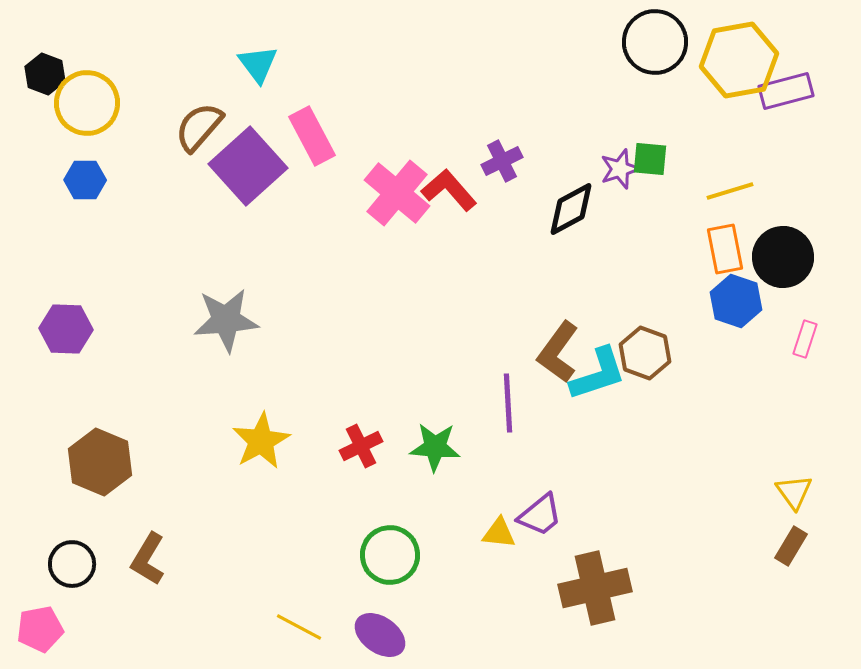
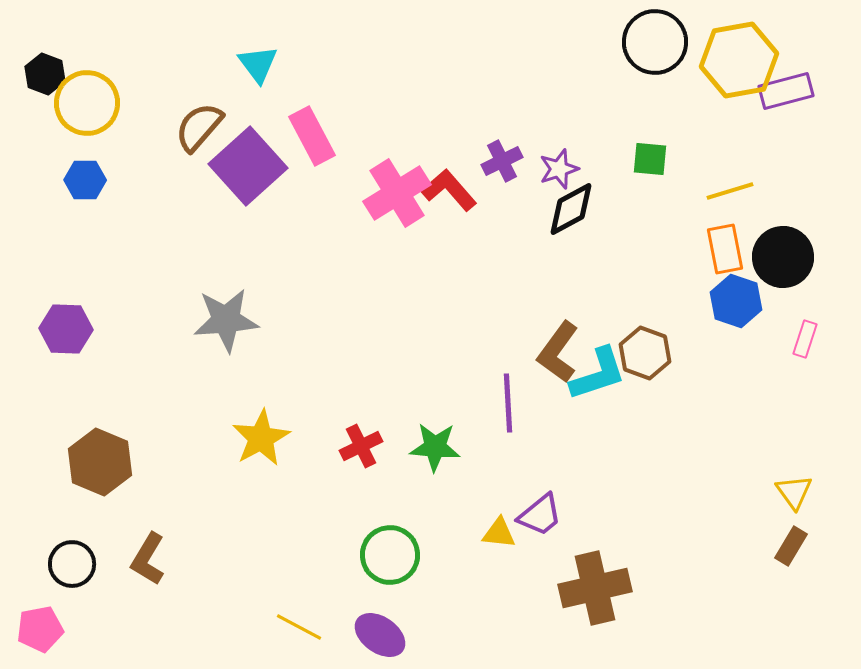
purple star at (620, 169): moved 61 px left
pink cross at (397, 193): rotated 18 degrees clockwise
yellow star at (261, 441): moved 3 px up
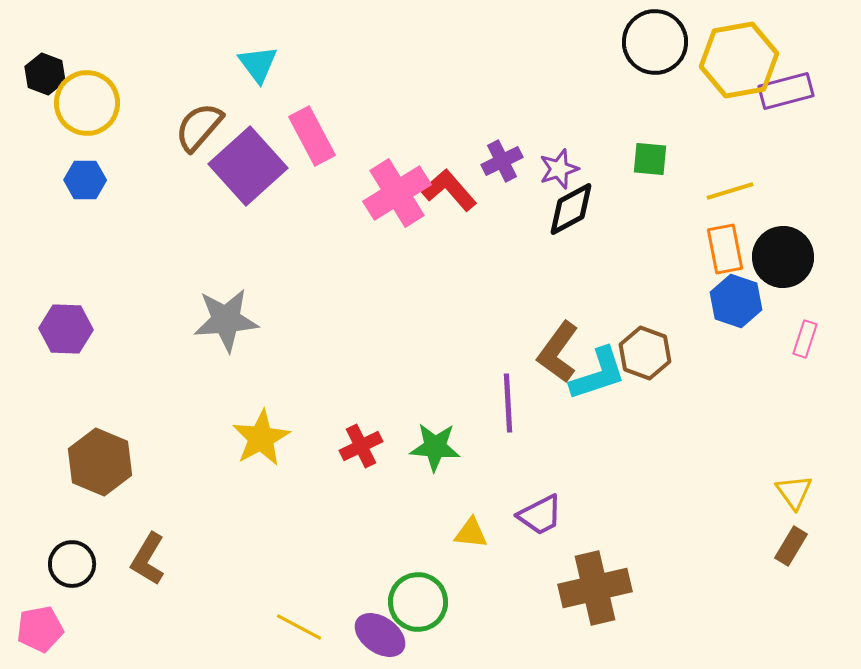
purple trapezoid at (540, 515): rotated 12 degrees clockwise
yellow triangle at (499, 533): moved 28 px left
green circle at (390, 555): moved 28 px right, 47 px down
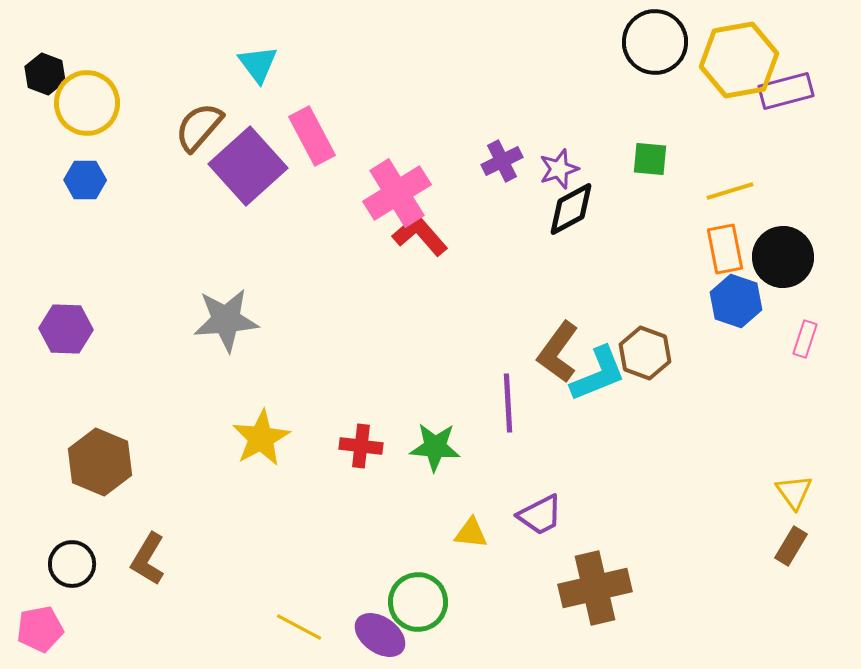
red L-shape at (449, 190): moved 29 px left, 45 px down
cyan L-shape at (598, 374): rotated 4 degrees counterclockwise
red cross at (361, 446): rotated 33 degrees clockwise
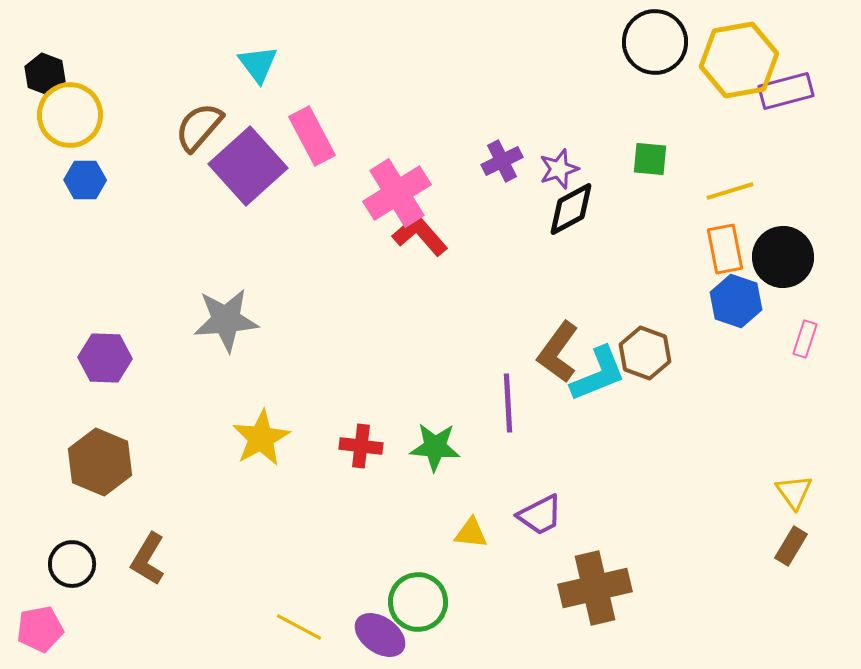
yellow circle at (87, 103): moved 17 px left, 12 px down
purple hexagon at (66, 329): moved 39 px right, 29 px down
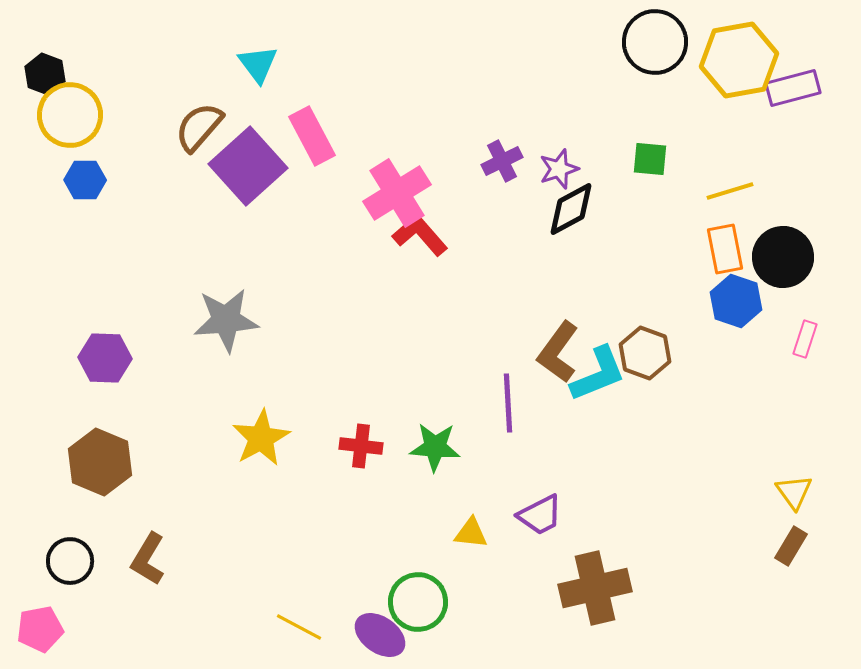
purple rectangle at (786, 91): moved 7 px right, 3 px up
black circle at (72, 564): moved 2 px left, 3 px up
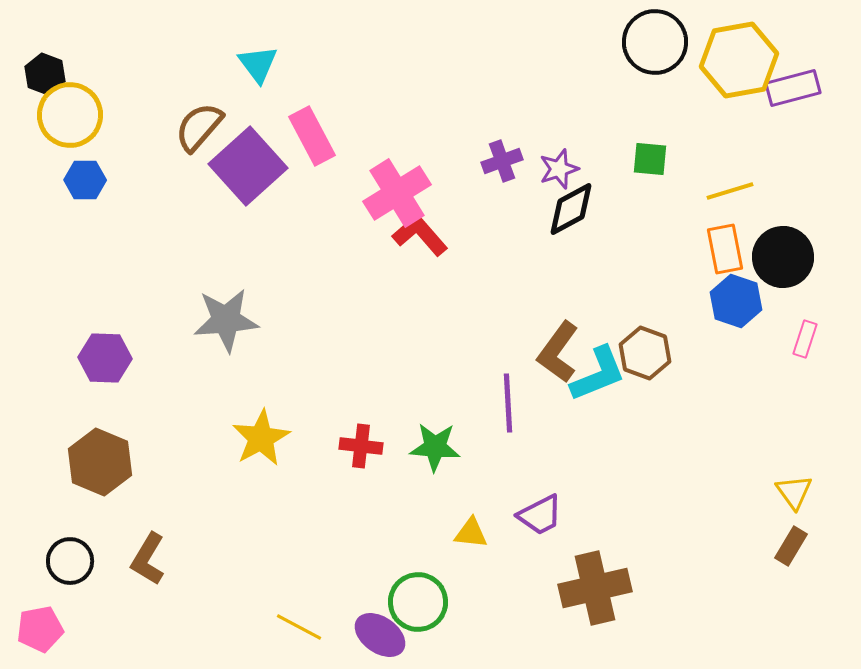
purple cross at (502, 161): rotated 6 degrees clockwise
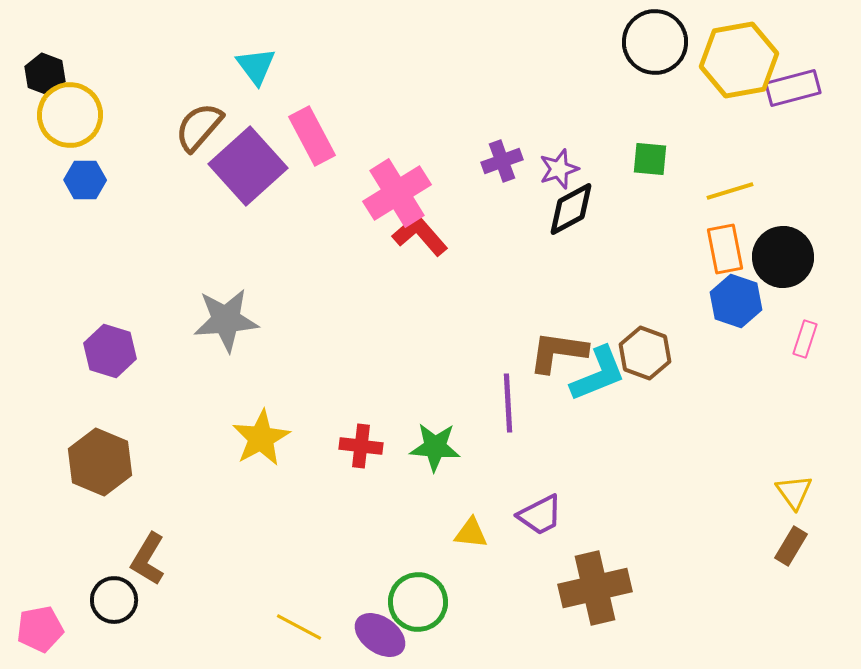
cyan triangle at (258, 64): moved 2 px left, 2 px down
brown L-shape at (558, 352): rotated 62 degrees clockwise
purple hexagon at (105, 358): moved 5 px right, 7 px up; rotated 15 degrees clockwise
black circle at (70, 561): moved 44 px right, 39 px down
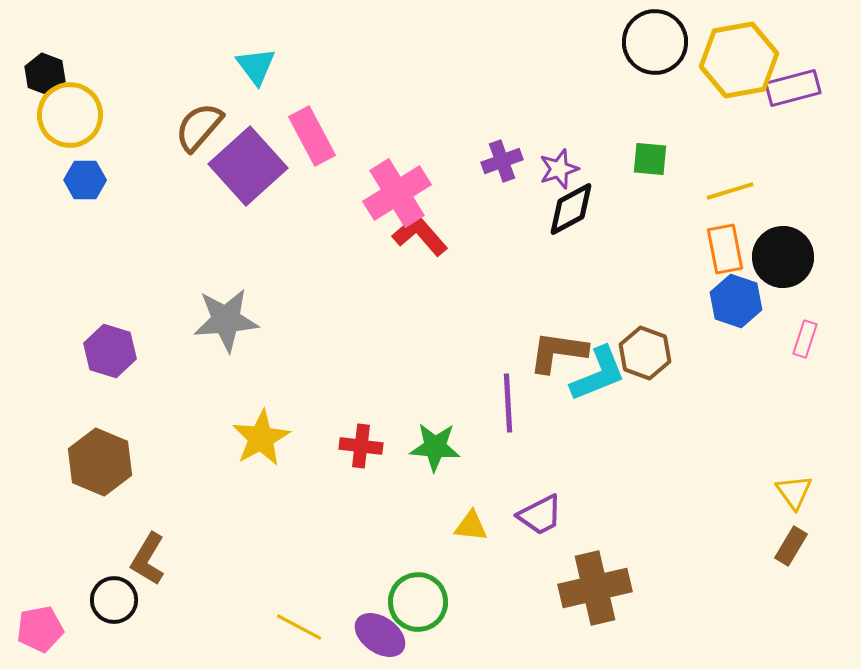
yellow triangle at (471, 533): moved 7 px up
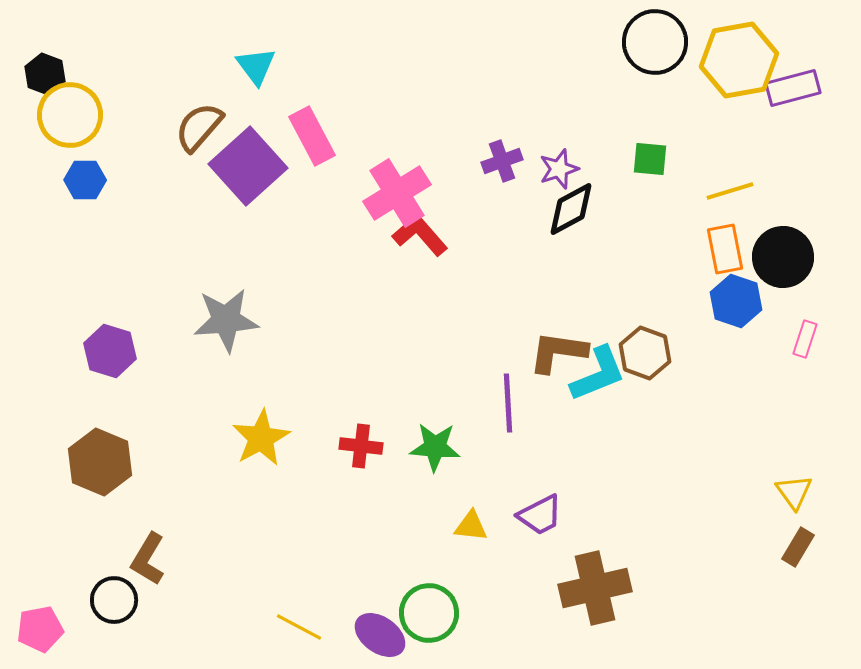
brown rectangle at (791, 546): moved 7 px right, 1 px down
green circle at (418, 602): moved 11 px right, 11 px down
